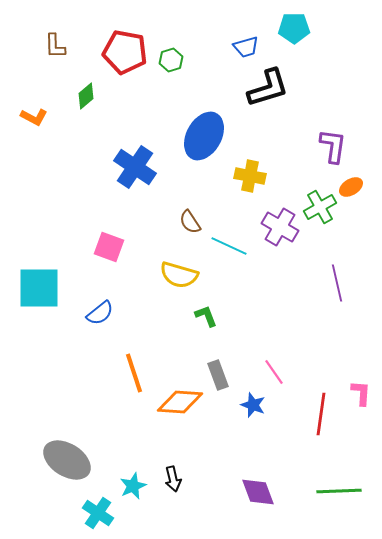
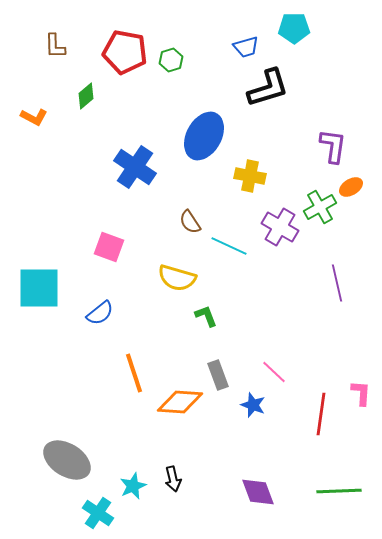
yellow semicircle: moved 2 px left, 3 px down
pink line: rotated 12 degrees counterclockwise
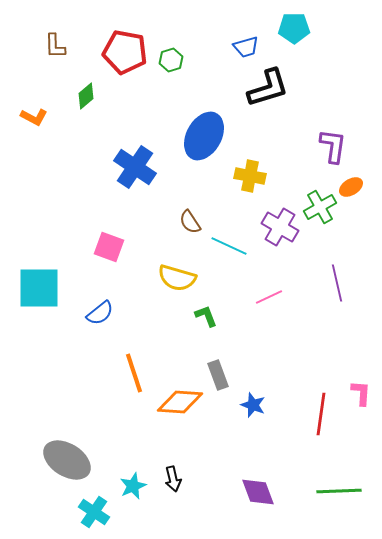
pink line: moved 5 px left, 75 px up; rotated 68 degrees counterclockwise
cyan cross: moved 4 px left, 1 px up
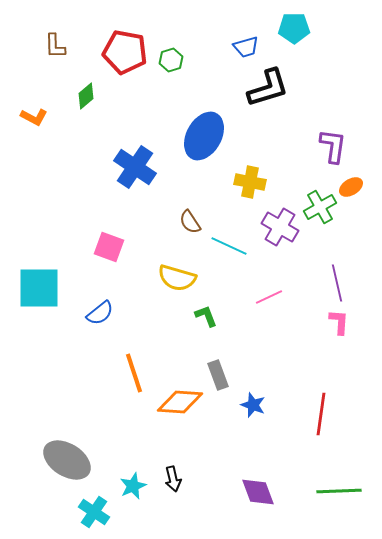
yellow cross: moved 6 px down
pink L-shape: moved 22 px left, 71 px up
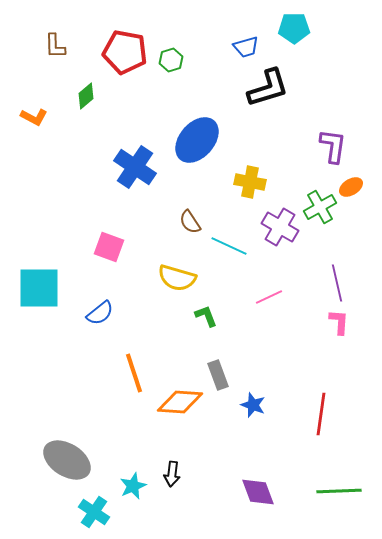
blue ellipse: moved 7 px left, 4 px down; rotated 12 degrees clockwise
black arrow: moved 1 px left, 5 px up; rotated 20 degrees clockwise
